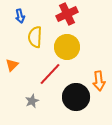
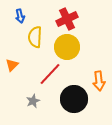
red cross: moved 5 px down
black circle: moved 2 px left, 2 px down
gray star: moved 1 px right
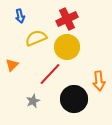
yellow semicircle: moved 1 px right, 1 px down; rotated 65 degrees clockwise
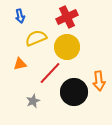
red cross: moved 2 px up
orange triangle: moved 8 px right, 1 px up; rotated 32 degrees clockwise
red line: moved 1 px up
black circle: moved 7 px up
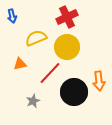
blue arrow: moved 8 px left
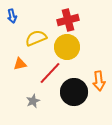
red cross: moved 1 px right, 3 px down; rotated 10 degrees clockwise
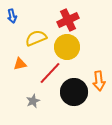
red cross: rotated 10 degrees counterclockwise
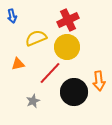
orange triangle: moved 2 px left
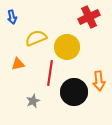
blue arrow: moved 1 px down
red cross: moved 21 px right, 3 px up
red line: rotated 35 degrees counterclockwise
